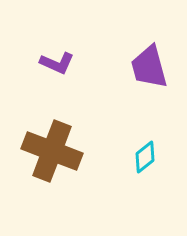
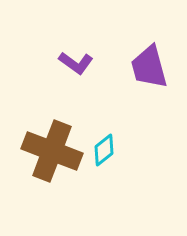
purple L-shape: moved 19 px right; rotated 12 degrees clockwise
cyan diamond: moved 41 px left, 7 px up
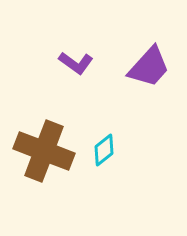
purple trapezoid: rotated 123 degrees counterclockwise
brown cross: moved 8 px left
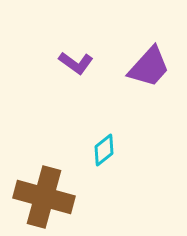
brown cross: moved 46 px down; rotated 6 degrees counterclockwise
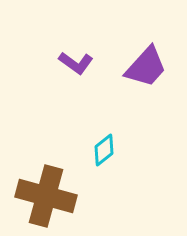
purple trapezoid: moved 3 px left
brown cross: moved 2 px right, 1 px up
